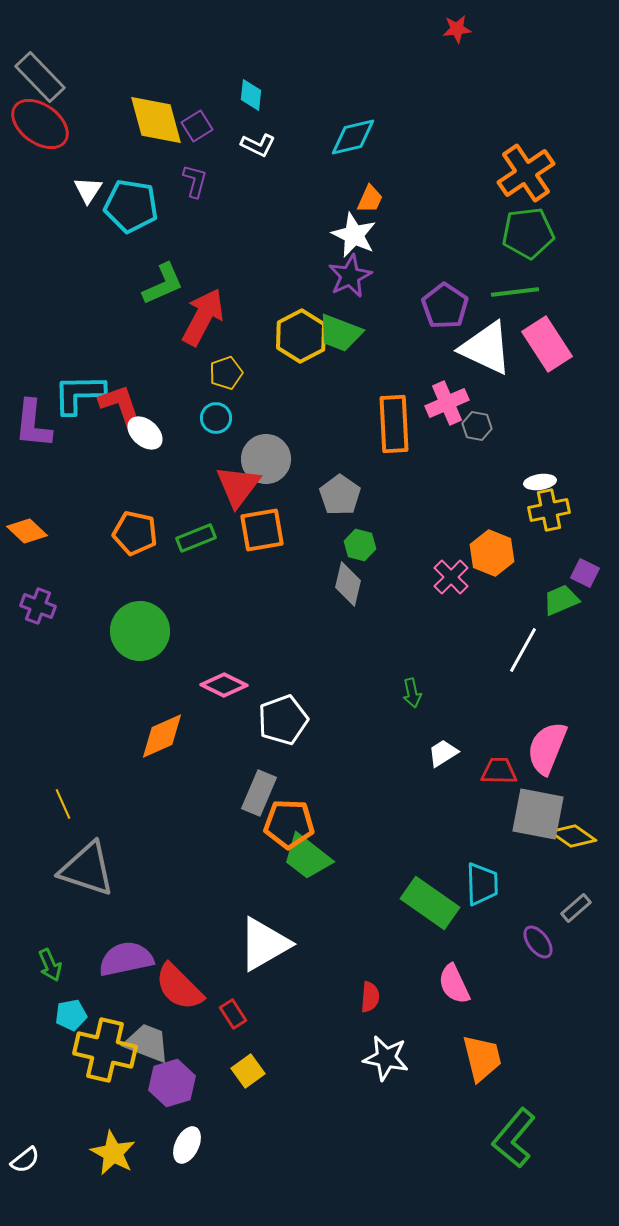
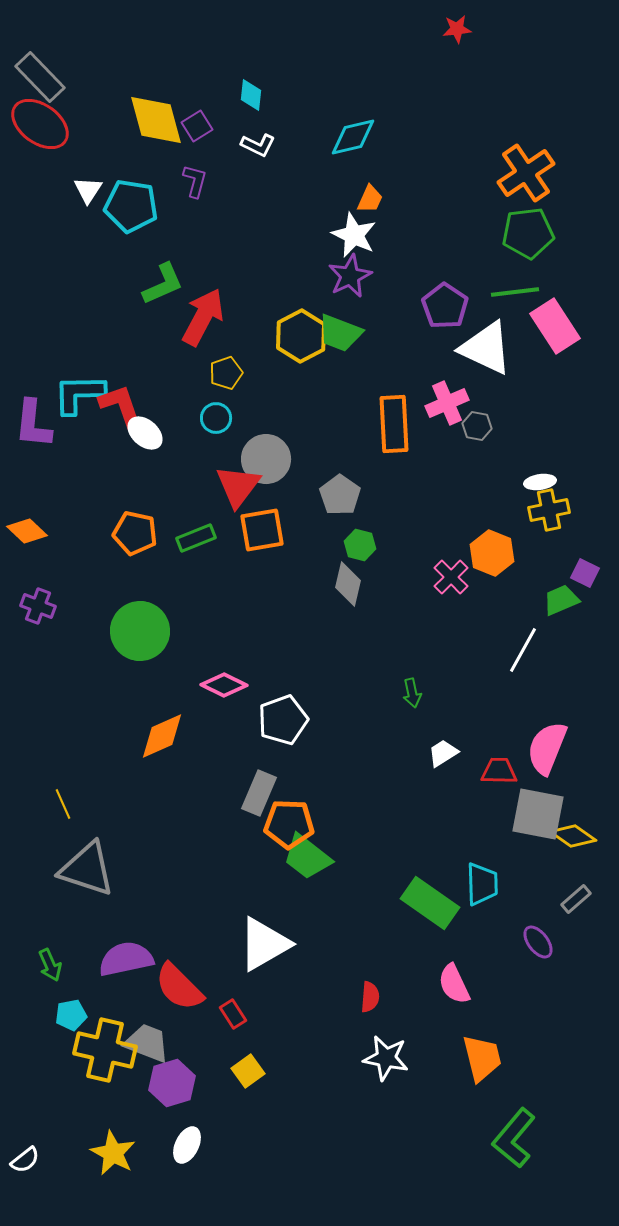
pink rectangle at (547, 344): moved 8 px right, 18 px up
gray rectangle at (576, 908): moved 9 px up
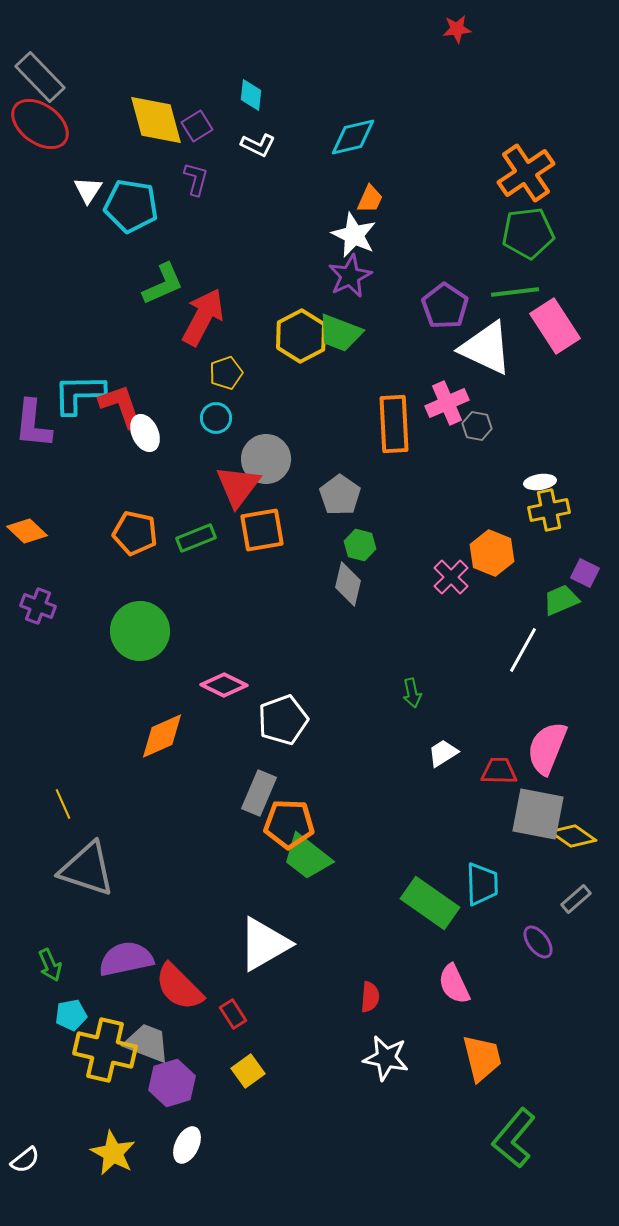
purple L-shape at (195, 181): moved 1 px right, 2 px up
white ellipse at (145, 433): rotated 24 degrees clockwise
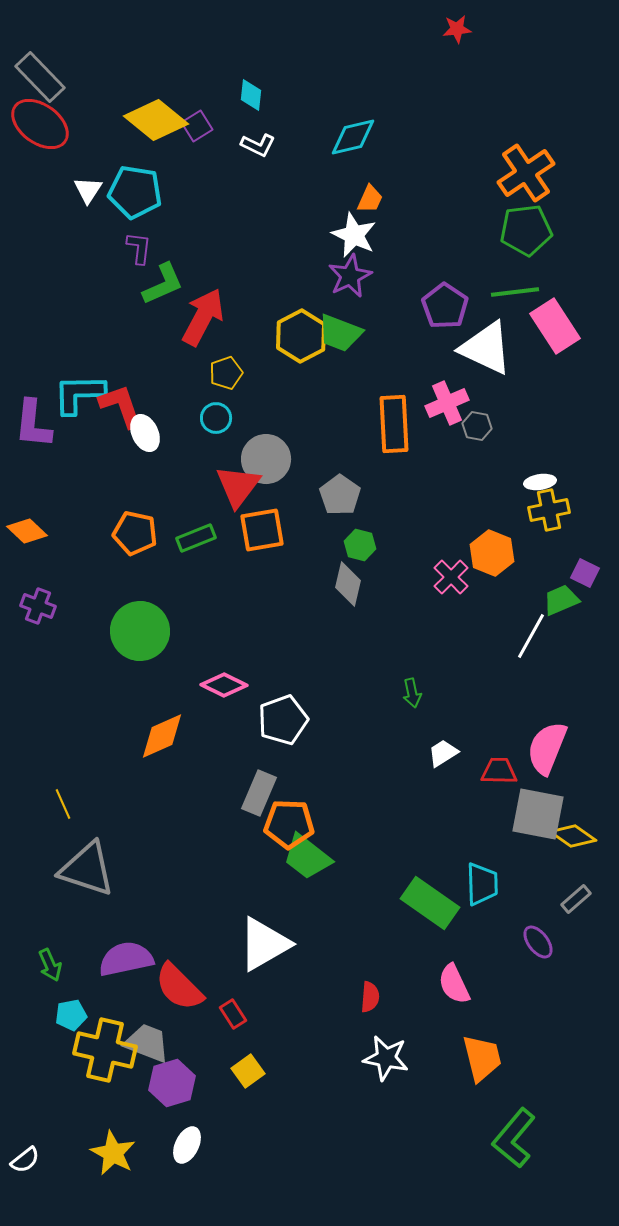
yellow diamond at (156, 120): rotated 36 degrees counterclockwise
purple L-shape at (196, 179): moved 57 px left, 69 px down; rotated 8 degrees counterclockwise
cyan pentagon at (131, 206): moved 4 px right, 14 px up
green pentagon at (528, 233): moved 2 px left, 3 px up
white line at (523, 650): moved 8 px right, 14 px up
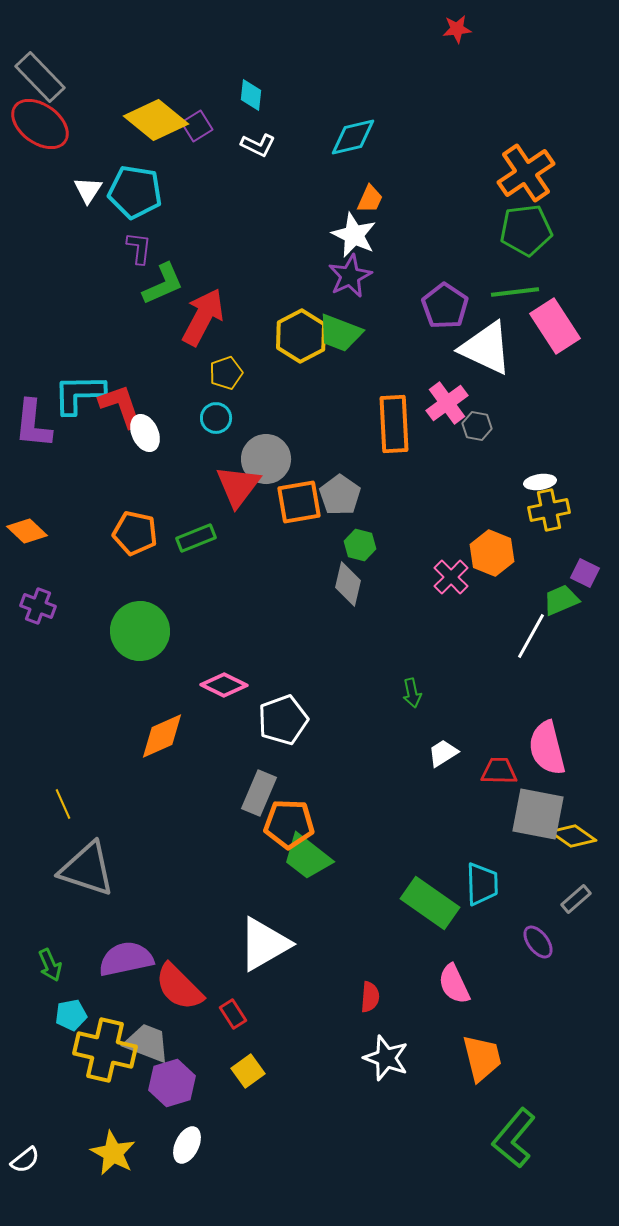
pink cross at (447, 403): rotated 12 degrees counterclockwise
orange square at (262, 530): moved 37 px right, 28 px up
pink semicircle at (547, 748): rotated 36 degrees counterclockwise
white star at (386, 1058): rotated 9 degrees clockwise
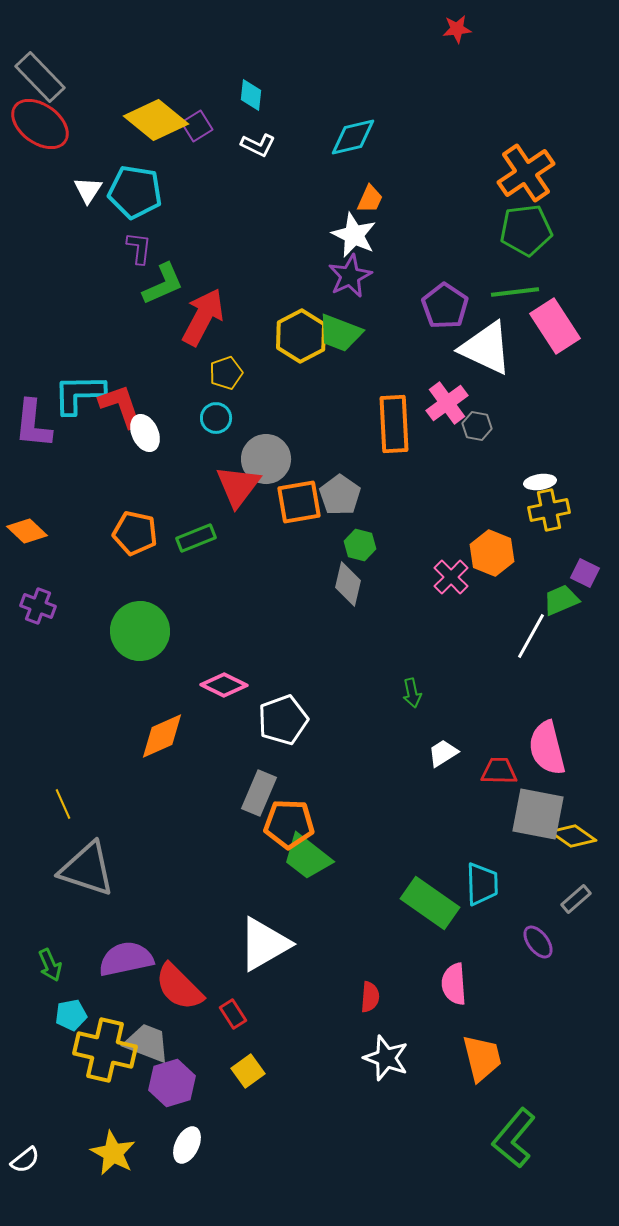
pink semicircle at (454, 984): rotated 21 degrees clockwise
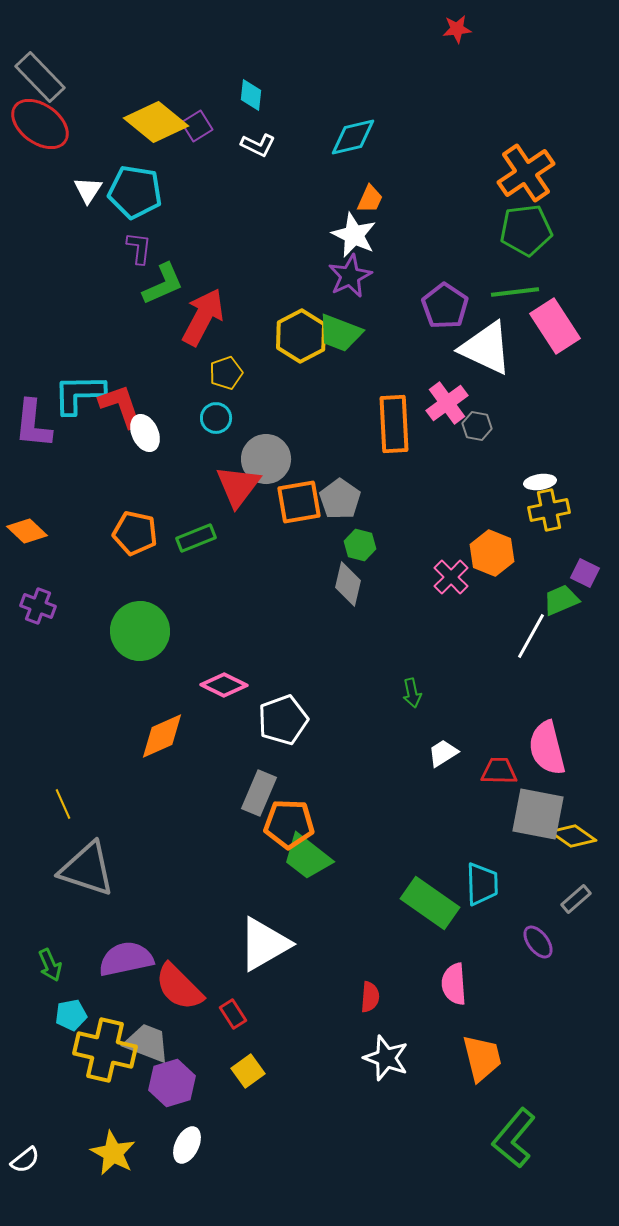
yellow diamond at (156, 120): moved 2 px down
gray pentagon at (340, 495): moved 4 px down
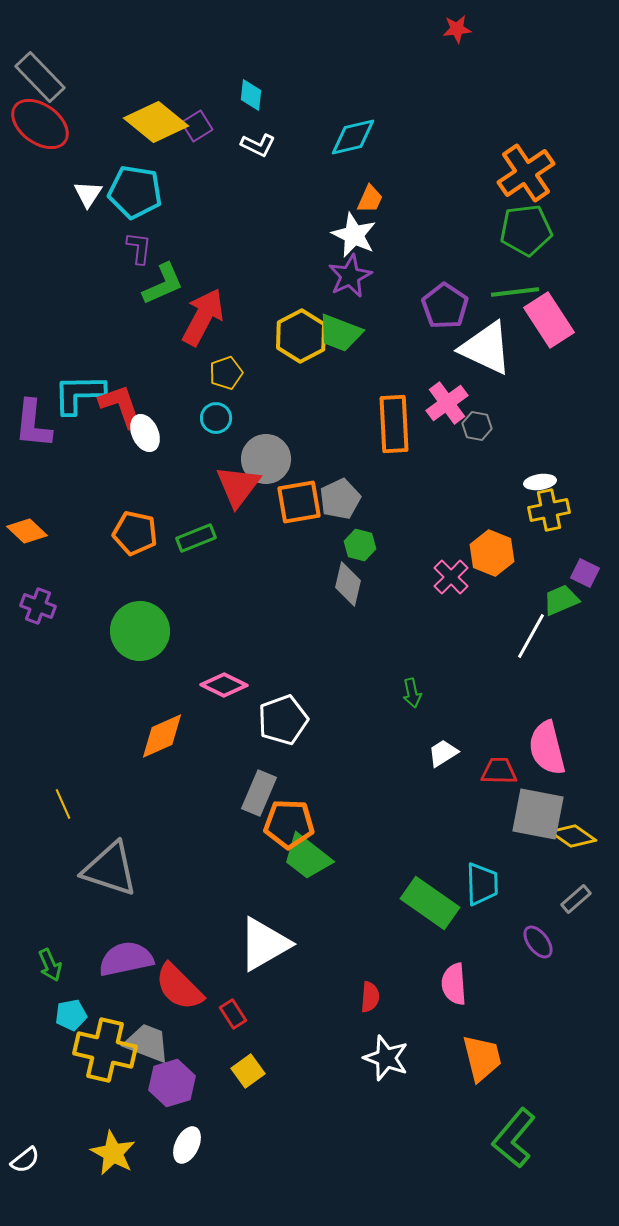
white triangle at (88, 190): moved 4 px down
pink rectangle at (555, 326): moved 6 px left, 6 px up
gray pentagon at (340, 499): rotated 12 degrees clockwise
gray triangle at (87, 869): moved 23 px right
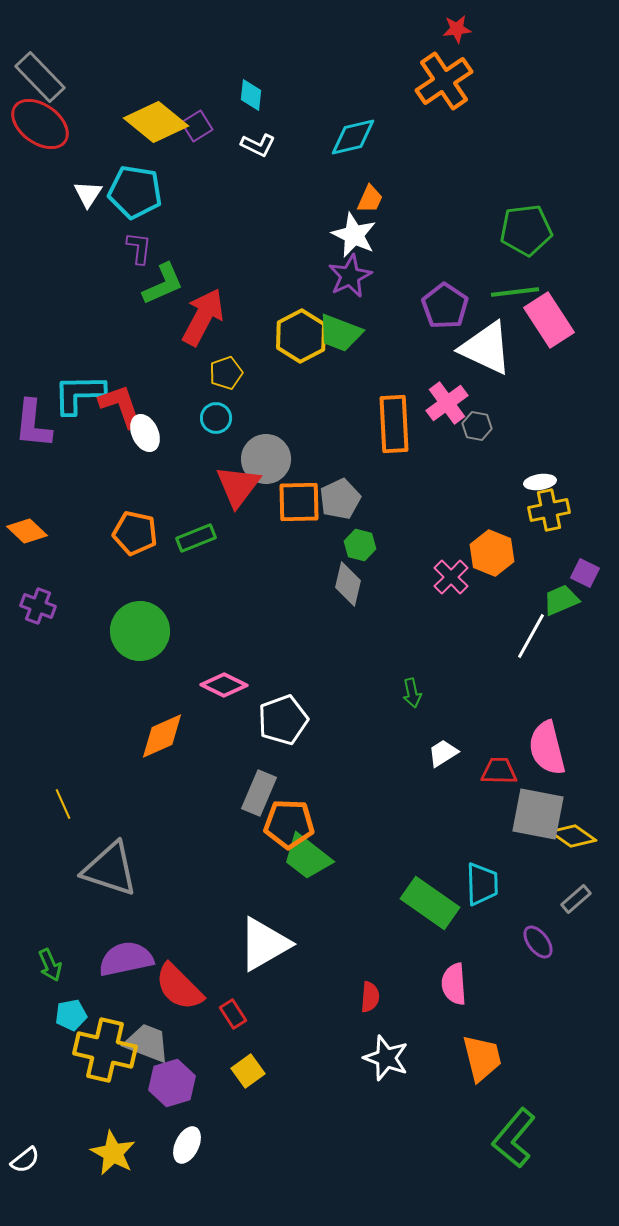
orange cross at (526, 173): moved 82 px left, 92 px up
orange square at (299, 502): rotated 9 degrees clockwise
